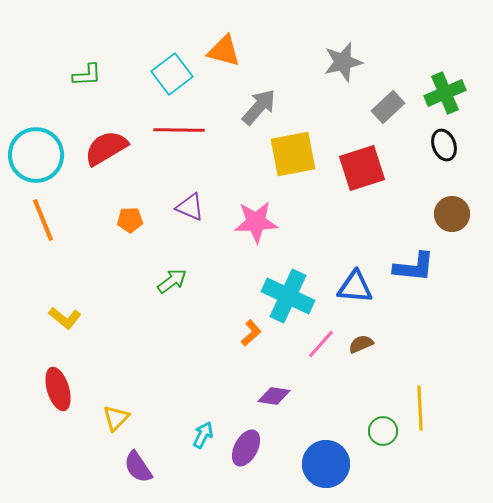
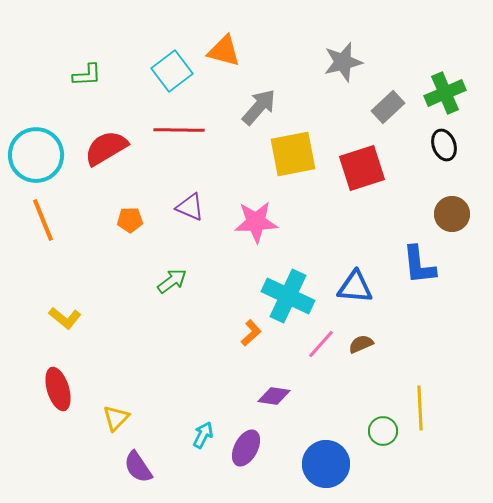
cyan square: moved 3 px up
blue L-shape: moved 5 px right, 2 px up; rotated 78 degrees clockwise
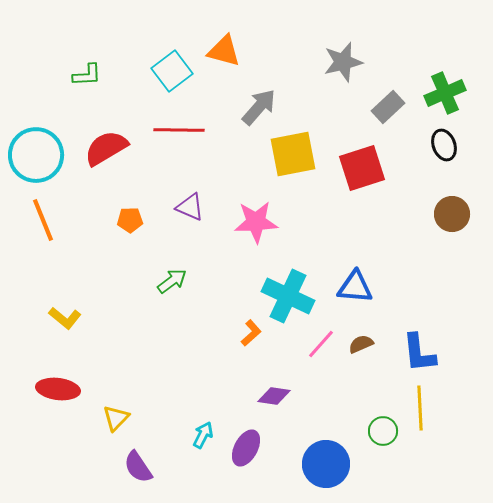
blue L-shape: moved 88 px down
red ellipse: rotated 66 degrees counterclockwise
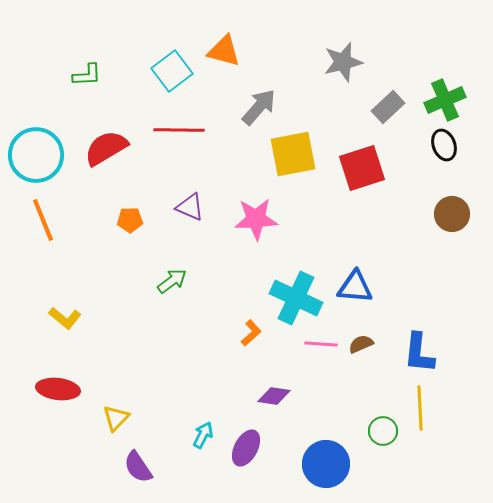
green cross: moved 7 px down
pink star: moved 3 px up
cyan cross: moved 8 px right, 2 px down
pink line: rotated 52 degrees clockwise
blue L-shape: rotated 12 degrees clockwise
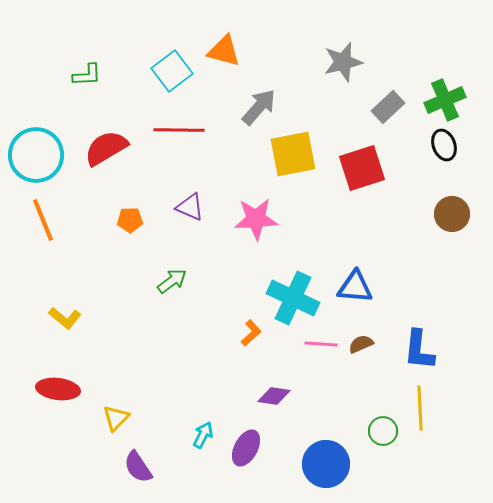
cyan cross: moved 3 px left
blue L-shape: moved 3 px up
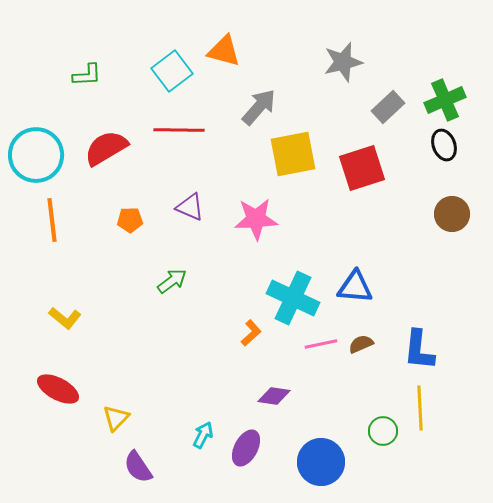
orange line: moved 9 px right; rotated 15 degrees clockwise
pink line: rotated 16 degrees counterclockwise
red ellipse: rotated 21 degrees clockwise
blue circle: moved 5 px left, 2 px up
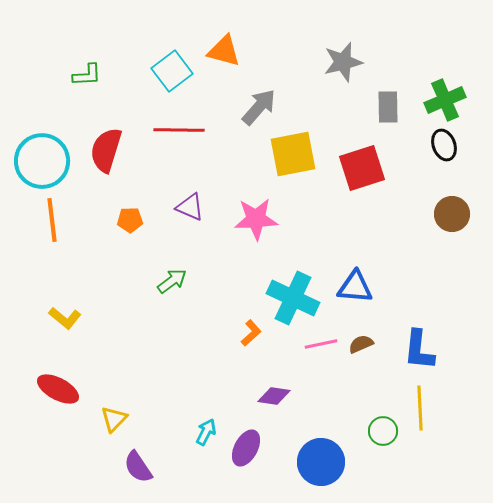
gray rectangle: rotated 48 degrees counterclockwise
red semicircle: moved 2 px down; rotated 42 degrees counterclockwise
cyan circle: moved 6 px right, 6 px down
yellow triangle: moved 2 px left, 1 px down
cyan arrow: moved 3 px right, 3 px up
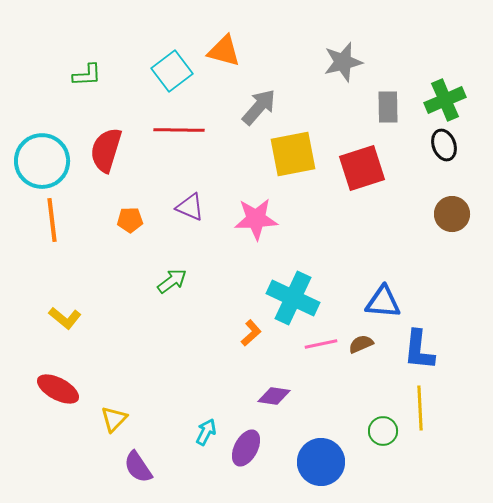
blue triangle: moved 28 px right, 15 px down
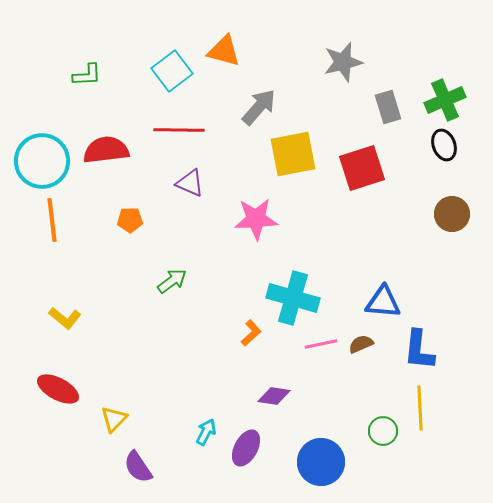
gray rectangle: rotated 16 degrees counterclockwise
red semicircle: rotated 66 degrees clockwise
purple triangle: moved 24 px up
cyan cross: rotated 9 degrees counterclockwise
